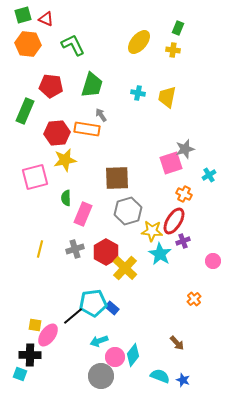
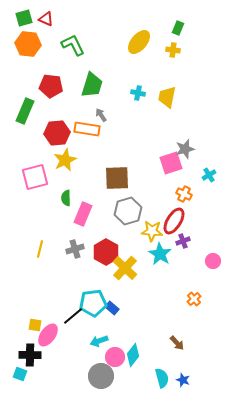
green square at (23, 15): moved 1 px right, 3 px down
yellow star at (65, 160): rotated 15 degrees counterclockwise
cyan semicircle at (160, 376): moved 2 px right, 2 px down; rotated 54 degrees clockwise
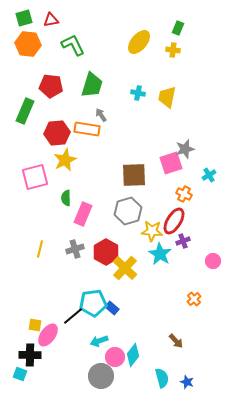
red triangle at (46, 19): moved 5 px right, 1 px down; rotated 35 degrees counterclockwise
brown square at (117, 178): moved 17 px right, 3 px up
brown arrow at (177, 343): moved 1 px left, 2 px up
blue star at (183, 380): moved 4 px right, 2 px down
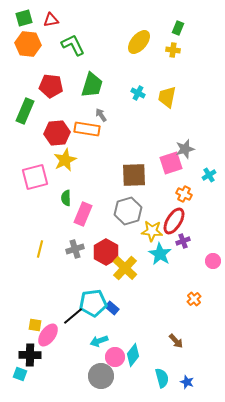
cyan cross at (138, 93): rotated 16 degrees clockwise
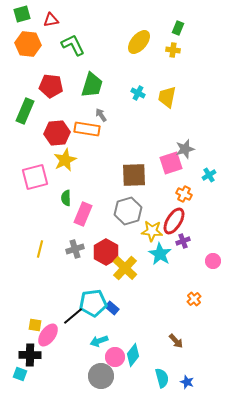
green square at (24, 18): moved 2 px left, 4 px up
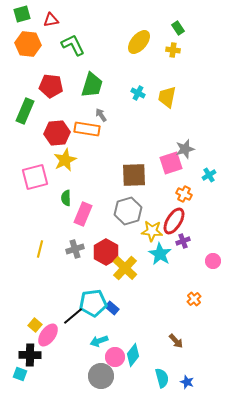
green rectangle at (178, 28): rotated 56 degrees counterclockwise
yellow square at (35, 325): rotated 32 degrees clockwise
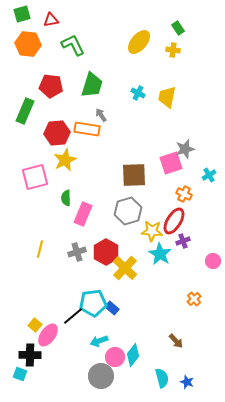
gray cross at (75, 249): moved 2 px right, 3 px down
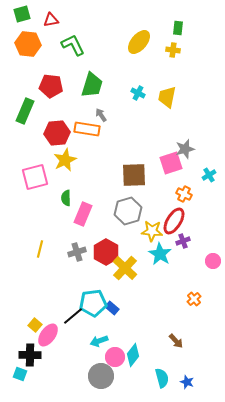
green rectangle at (178, 28): rotated 40 degrees clockwise
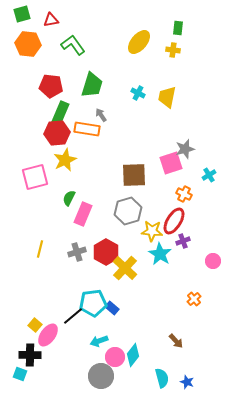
green L-shape at (73, 45): rotated 10 degrees counterclockwise
green rectangle at (25, 111): moved 35 px right, 3 px down
green semicircle at (66, 198): moved 3 px right; rotated 28 degrees clockwise
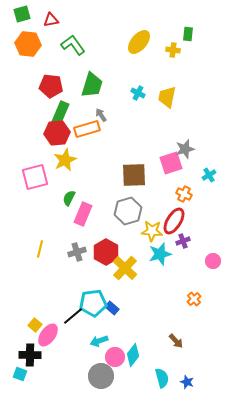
green rectangle at (178, 28): moved 10 px right, 6 px down
orange rectangle at (87, 129): rotated 25 degrees counterclockwise
cyan star at (160, 254): rotated 25 degrees clockwise
